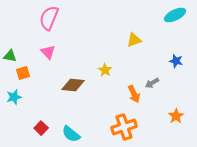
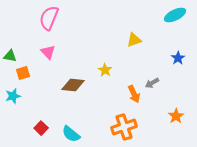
blue star: moved 2 px right, 3 px up; rotated 24 degrees clockwise
cyan star: moved 1 px left, 1 px up
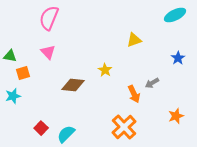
orange star: rotated 14 degrees clockwise
orange cross: rotated 25 degrees counterclockwise
cyan semicircle: moved 5 px left; rotated 96 degrees clockwise
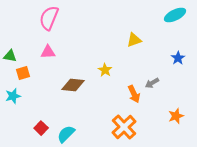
pink triangle: rotated 49 degrees counterclockwise
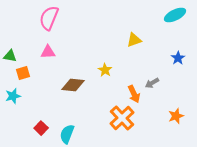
orange cross: moved 2 px left, 9 px up
cyan semicircle: moved 1 px right; rotated 24 degrees counterclockwise
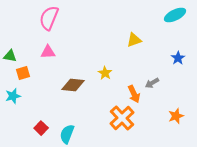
yellow star: moved 3 px down
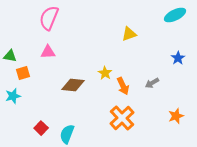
yellow triangle: moved 5 px left, 6 px up
orange arrow: moved 11 px left, 8 px up
